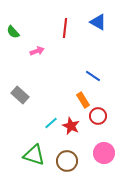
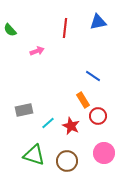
blue triangle: rotated 42 degrees counterclockwise
green semicircle: moved 3 px left, 2 px up
gray rectangle: moved 4 px right, 15 px down; rotated 54 degrees counterclockwise
cyan line: moved 3 px left
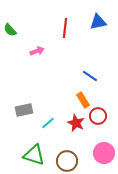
blue line: moved 3 px left
red star: moved 5 px right, 3 px up
